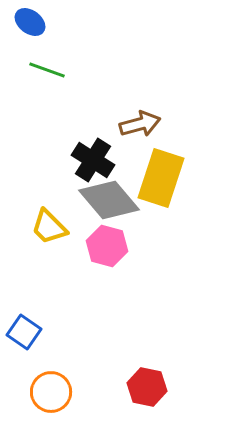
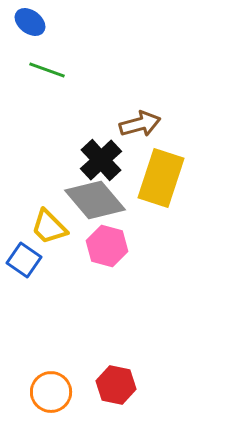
black cross: moved 8 px right; rotated 15 degrees clockwise
gray diamond: moved 14 px left
blue square: moved 72 px up
red hexagon: moved 31 px left, 2 px up
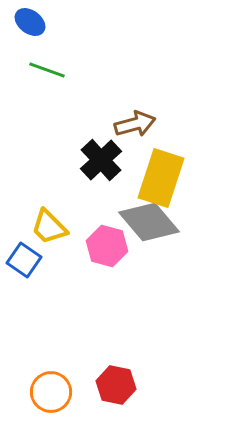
brown arrow: moved 5 px left
gray diamond: moved 54 px right, 22 px down
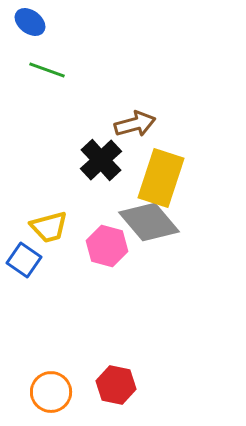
yellow trapezoid: rotated 60 degrees counterclockwise
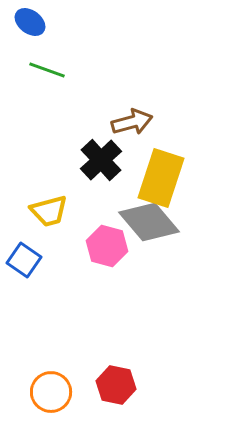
brown arrow: moved 3 px left, 2 px up
yellow trapezoid: moved 16 px up
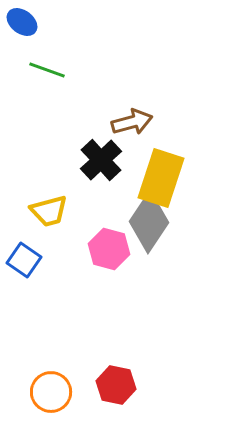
blue ellipse: moved 8 px left
gray diamond: rotated 74 degrees clockwise
pink hexagon: moved 2 px right, 3 px down
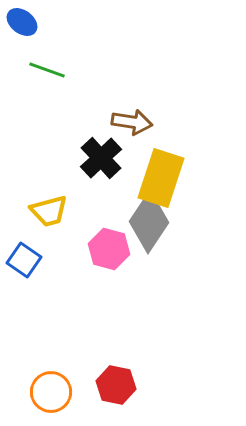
brown arrow: rotated 24 degrees clockwise
black cross: moved 2 px up
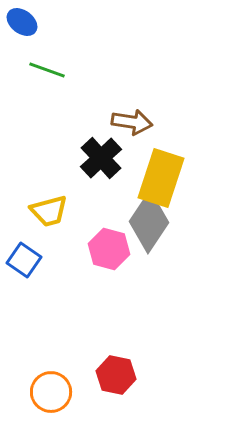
red hexagon: moved 10 px up
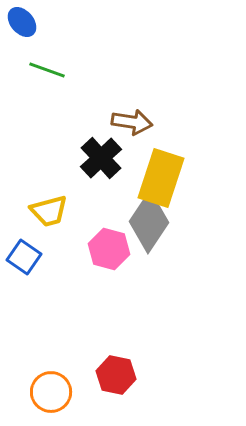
blue ellipse: rotated 12 degrees clockwise
blue square: moved 3 px up
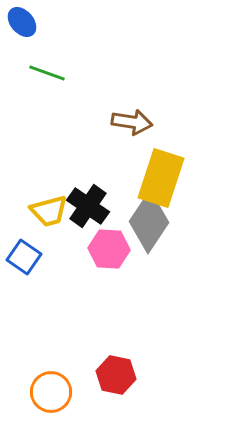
green line: moved 3 px down
black cross: moved 13 px left, 48 px down; rotated 12 degrees counterclockwise
pink hexagon: rotated 12 degrees counterclockwise
